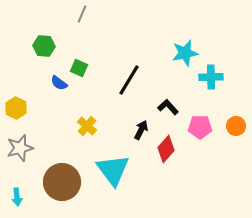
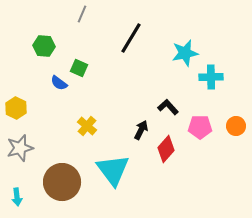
black line: moved 2 px right, 42 px up
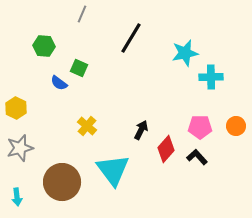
black L-shape: moved 29 px right, 50 px down
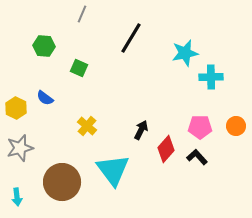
blue semicircle: moved 14 px left, 15 px down
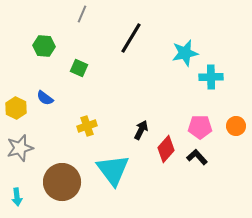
yellow cross: rotated 30 degrees clockwise
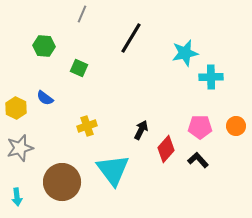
black L-shape: moved 1 px right, 3 px down
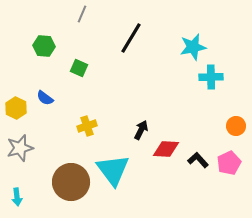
cyan star: moved 8 px right, 6 px up
pink pentagon: moved 29 px right, 36 px down; rotated 25 degrees counterclockwise
red diamond: rotated 52 degrees clockwise
brown circle: moved 9 px right
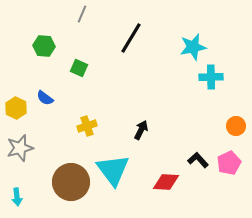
red diamond: moved 33 px down
